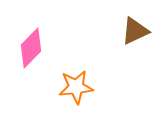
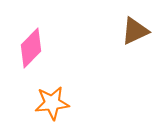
orange star: moved 24 px left, 16 px down
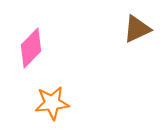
brown triangle: moved 2 px right, 2 px up
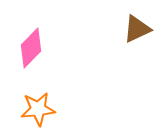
orange star: moved 14 px left, 6 px down
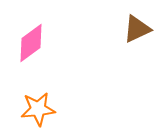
pink diamond: moved 5 px up; rotated 9 degrees clockwise
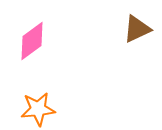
pink diamond: moved 1 px right, 2 px up
